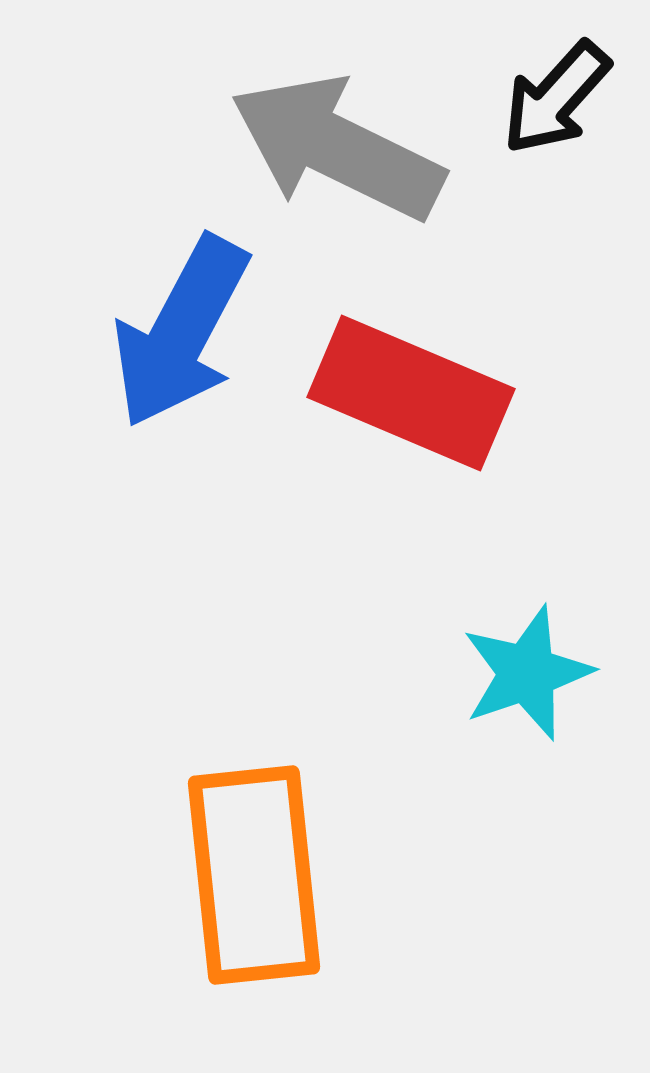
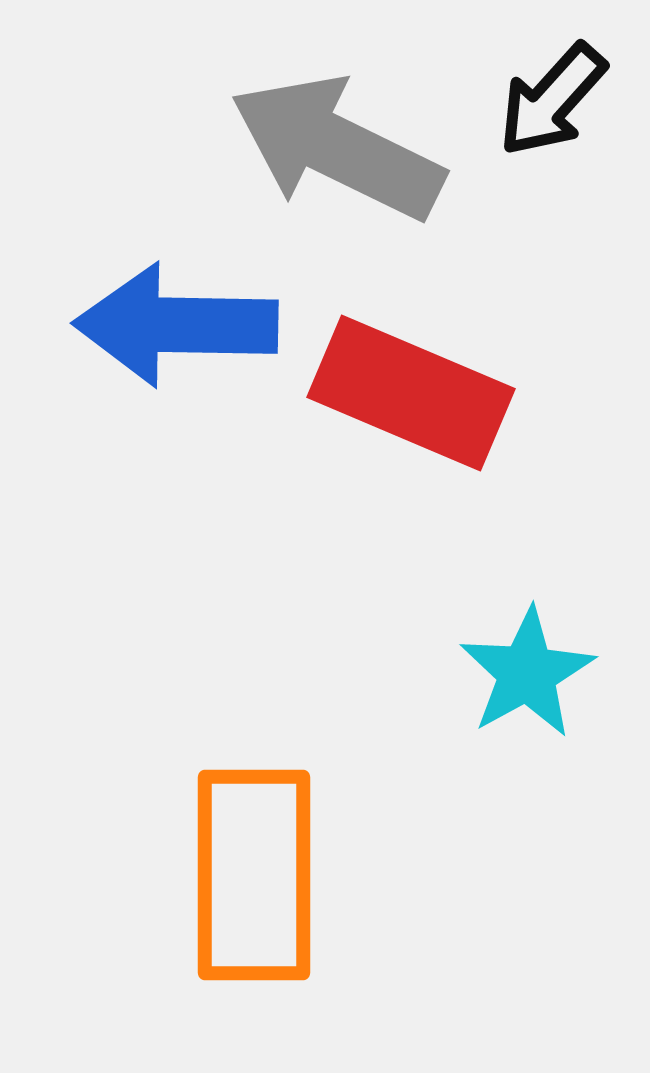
black arrow: moved 4 px left, 2 px down
blue arrow: moved 5 px left, 7 px up; rotated 63 degrees clockwise
cyan star: rotated 10 degrees counterclockwise
orange rectangle: rotated 6 degrees clockwise
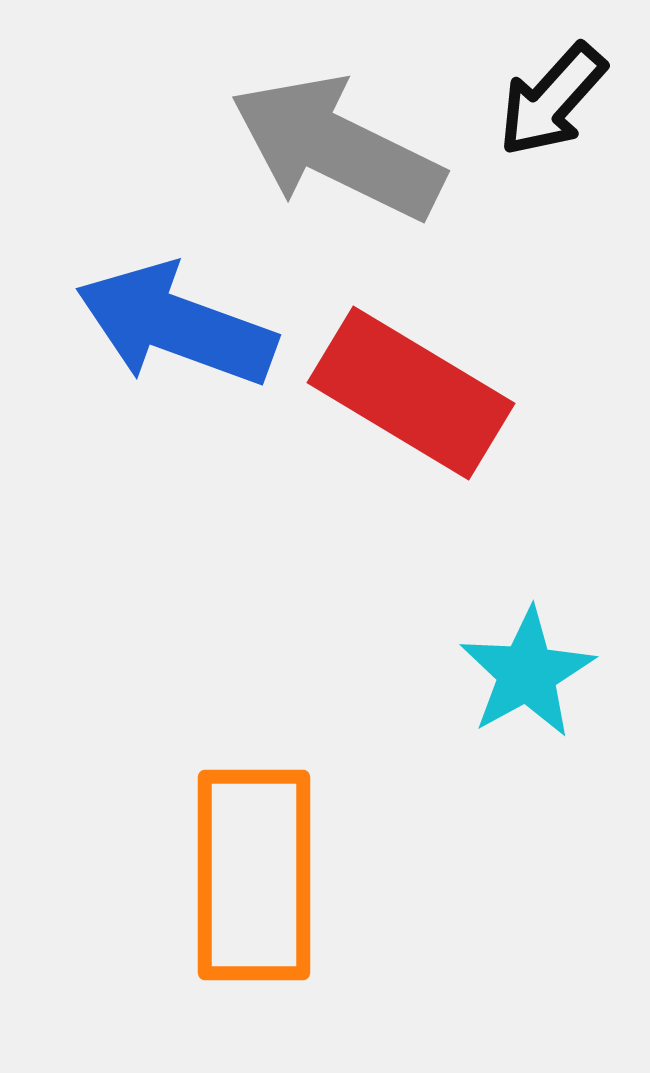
blue arrow: rotated 19 degrees clockwise
red rectangle: rotated 8 degrees clockwise
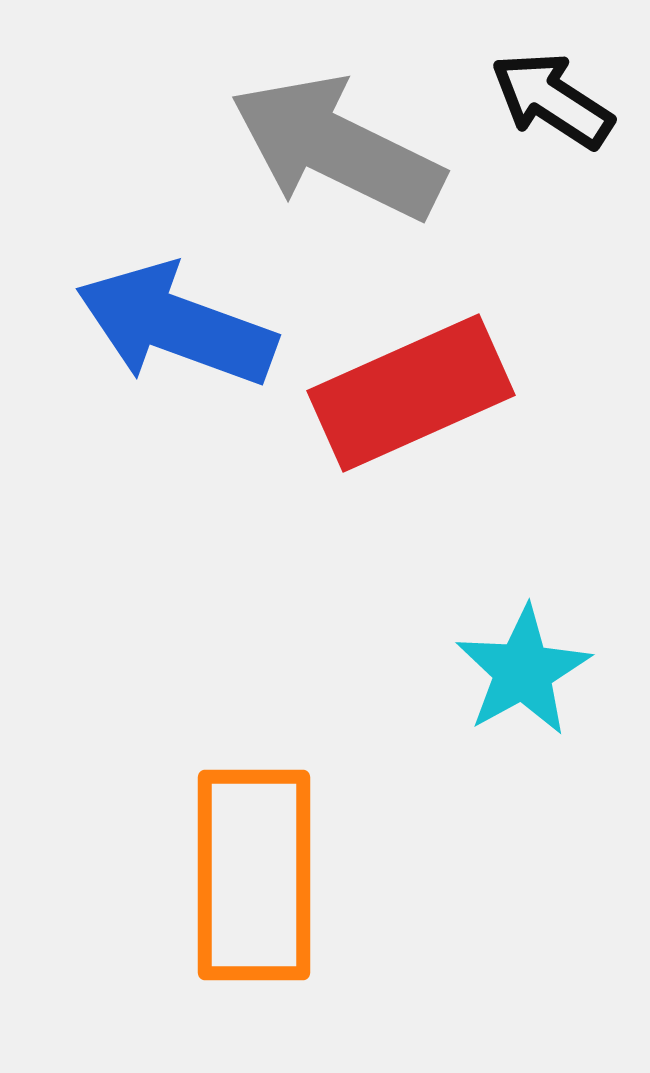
black arrow: rotated 81 degrees clockwise
red rectangle: rotated 55 degrees counterclockwise
cyan star: moved 4 px left, 2 px up
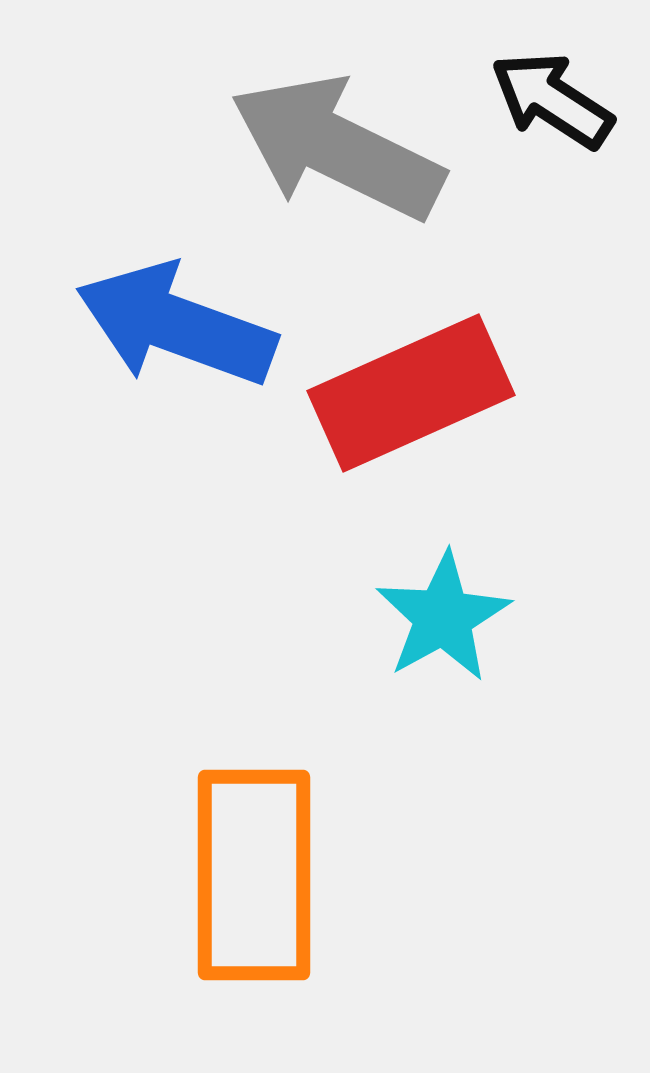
cyan star: moved 80 px left, 54 px up
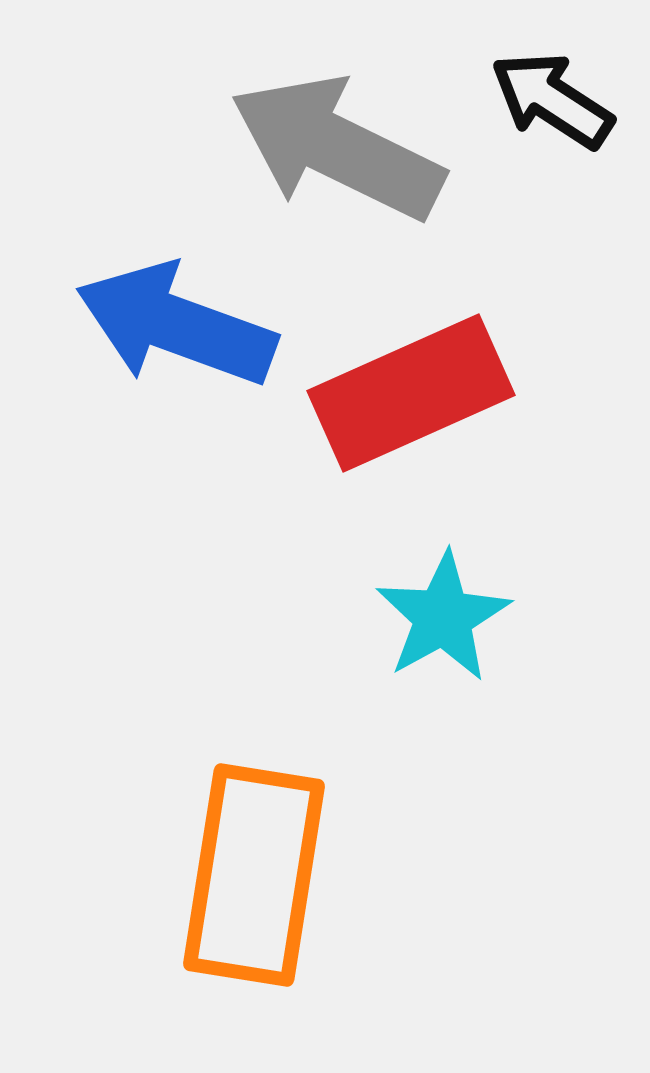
orange rectangle: rotated 9 degrees clockwise
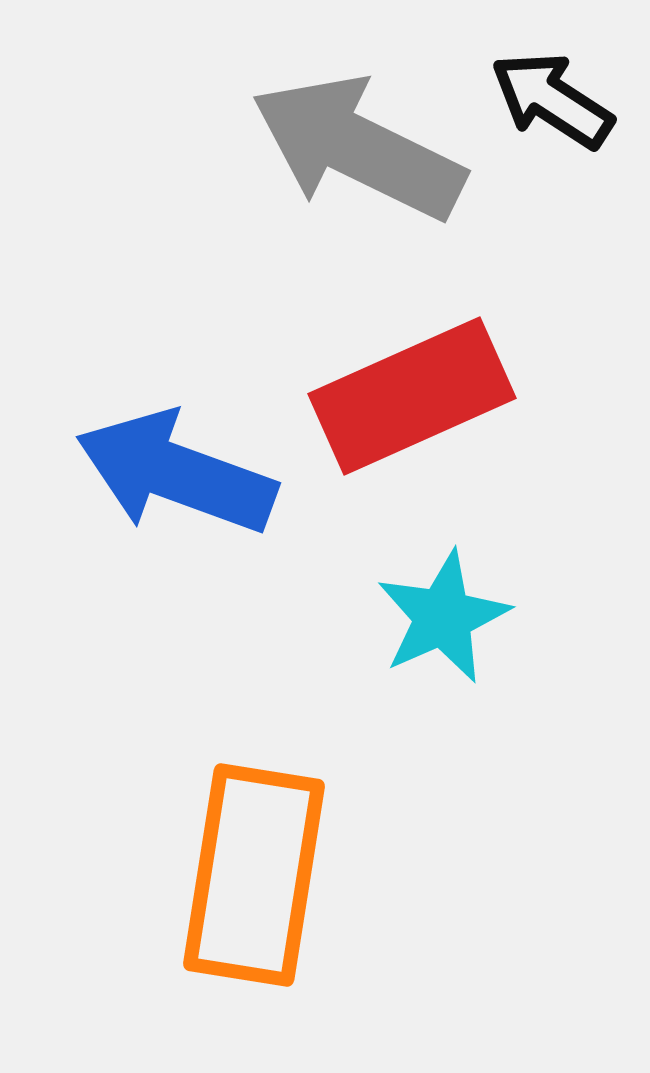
gray arrow: moved 21 px right
blue arrow: moved 148 px down
red rectangle: moved 1 px right, 3 px down
cyan star: rotated 5 degrees clockwise
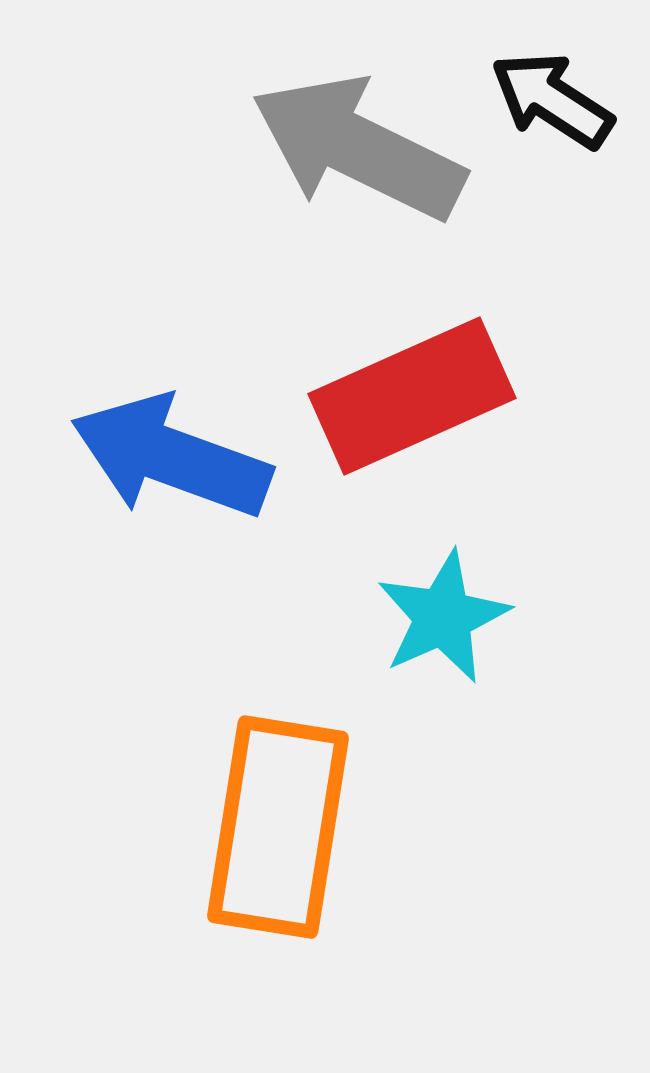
blue arrow: moved 5 px left, 16 px up
orange rectangle: moved 24 px right, 48 px up
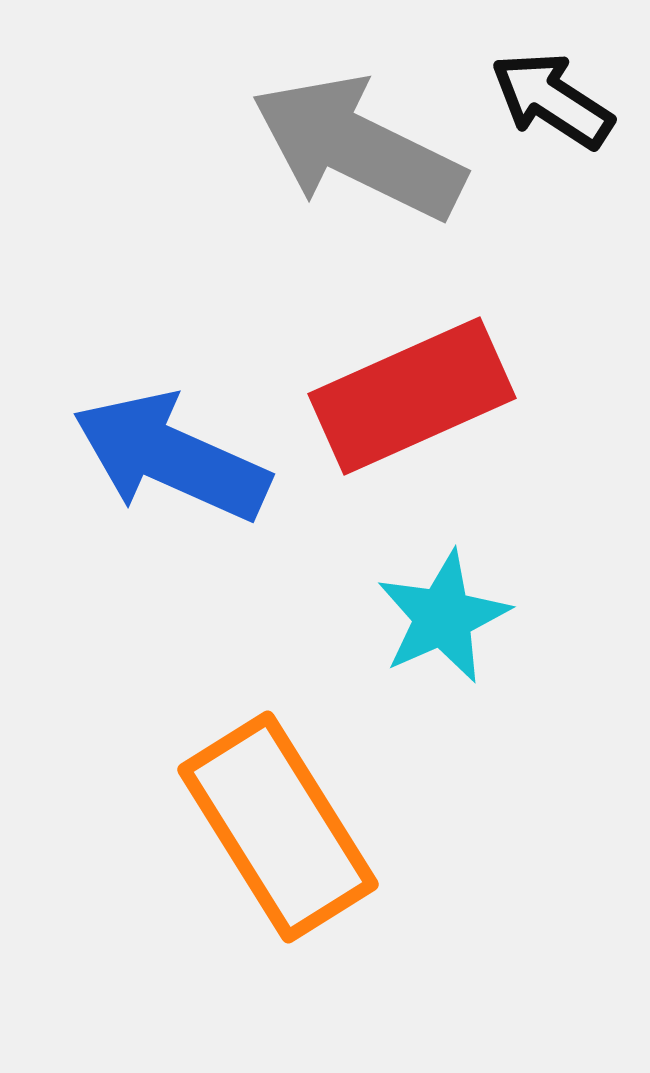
blue arrow: rotated 4 degrees clockwise
orange rectangle: rotated 41 degrees counterclockwise
